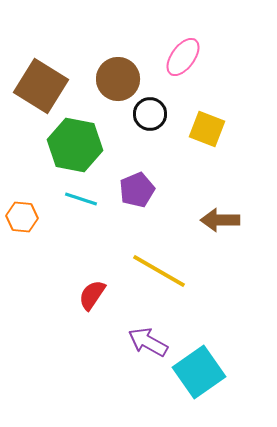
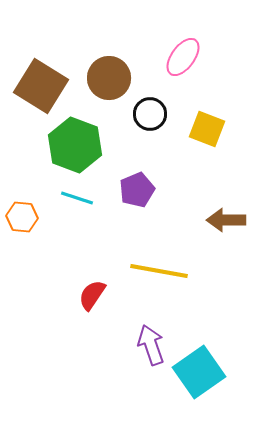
brown circle: moved 9 px left, 1 px up
green hexagon: rotated 10 degrees clockwise
cyan line: moved 4 px left, 1 px up
brown arrow: moved 6 px right
yellow line: rotated 20 degrees counterclockwise
purple arrow: moved 3 px right, 3 px down; rotated 42 degrees clockwise
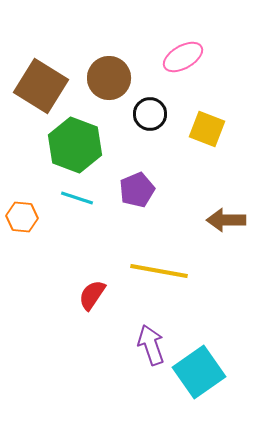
pink ellipse: rotated 24 degrees clockwise
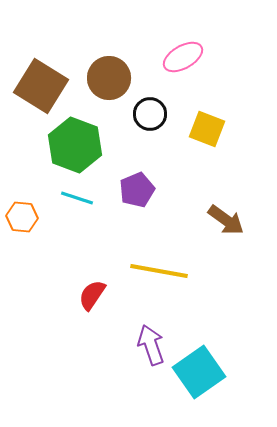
brown arrow: rotated 144 degrees counterclockwise
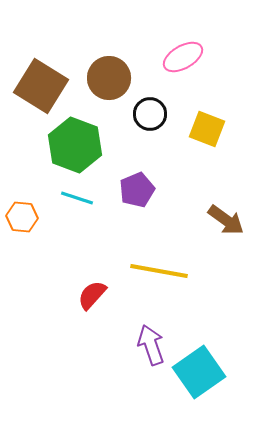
red semicircle: rotated 8 degrees clockwise
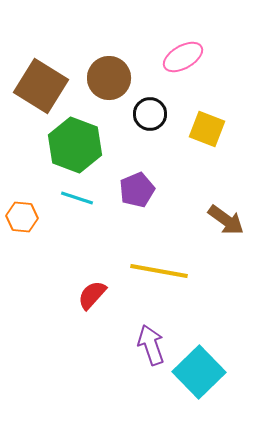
cyan square: rotated 9 degrees counterclockwise
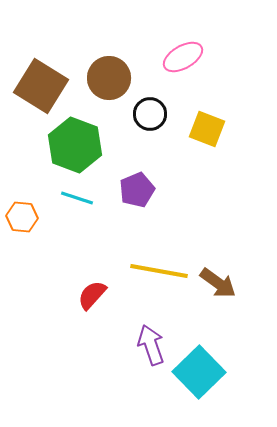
brown arrow: moved 8 px left, 63 px down
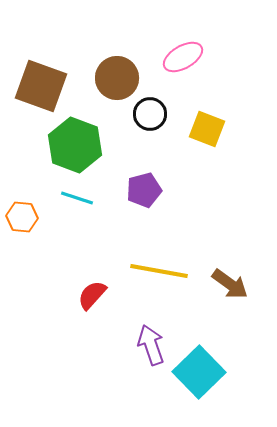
brown circle: moved 8 px right
brown square: rotated 12 degrees counterclockwise
purple pentagon: moved 7 px right; rotated 8 degrees clockwise
brown arrow: moved 12 px right, 1 px down
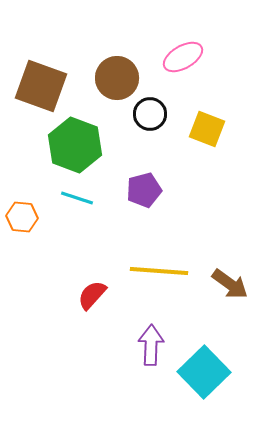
yellow line: rotated 6 degrees counterclockwise
purple arrow: rotated 21 degrees clockwise
cyan square: moved 5 px right
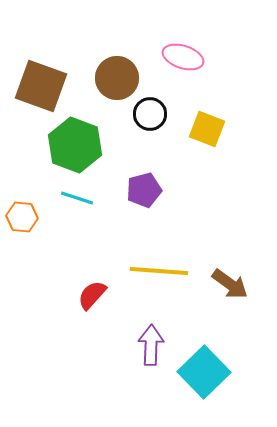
pink ellipse: rotated 48 degrees clockwise
